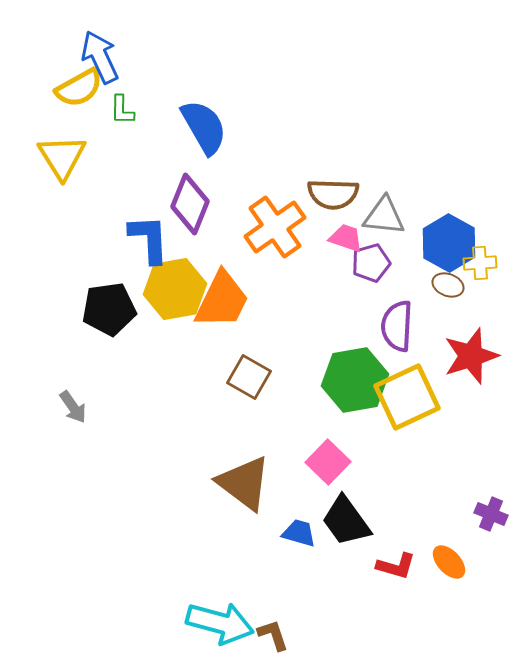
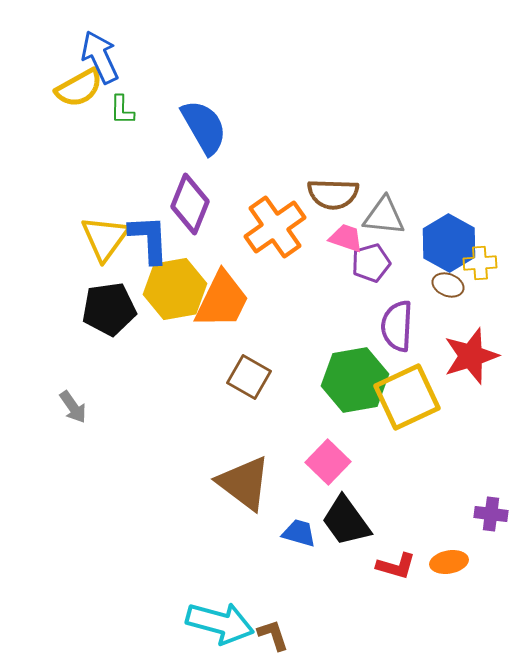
yellow triangle: moved 43 px right, 81 px down; rotated 8 degrees clockwise
purple cross: rotated 16 degrees counterclockwise
orange ellipse: rotated 57 degrees counterclockwise
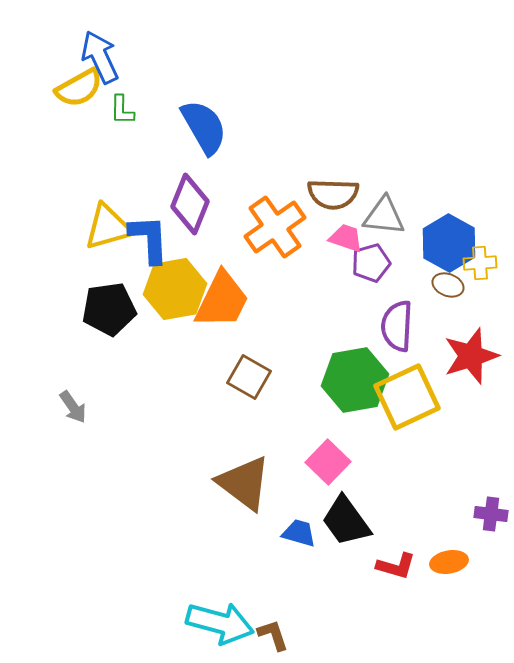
yellow triangle: moved 3 px right, 11 px up; rotated 38 degrees clockwise
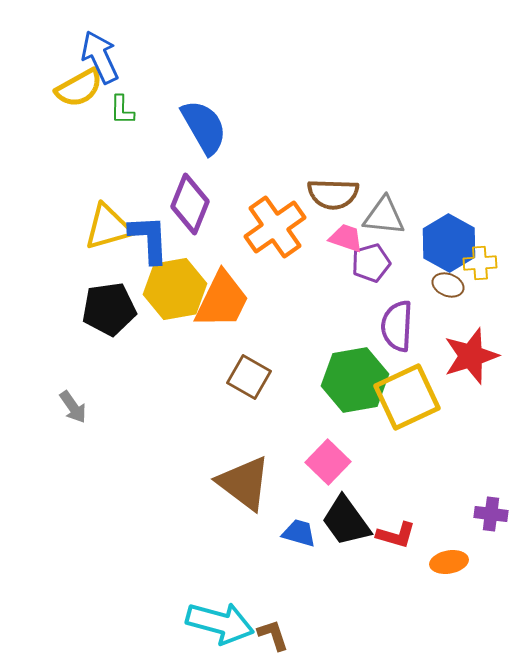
red L-shape: moved 31 px up
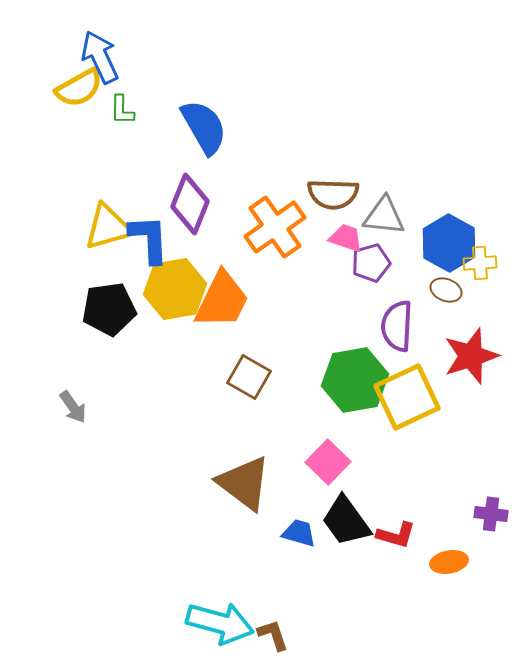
brown ellipse: moved 2 px left, 5 px down
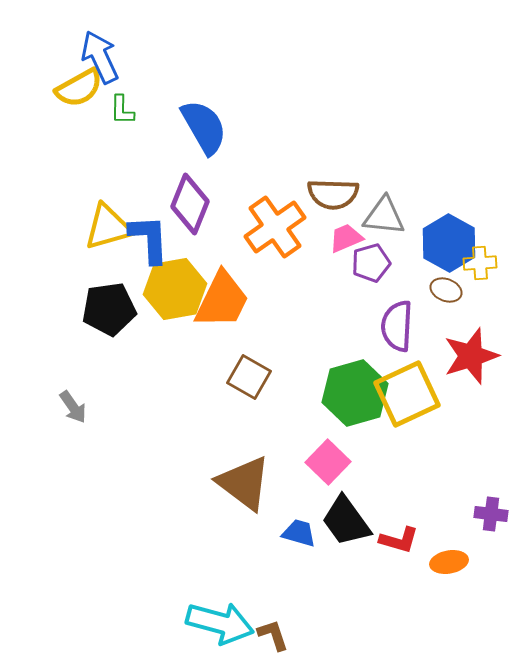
pink trapezoid: rotated 42 degrees counterclockwise
green hexagon: moved 13 px down; rotated 6 degrees counterclockwise
yellow square: moved 3 px up
red L-shape: moved 3 px right, 5 px down
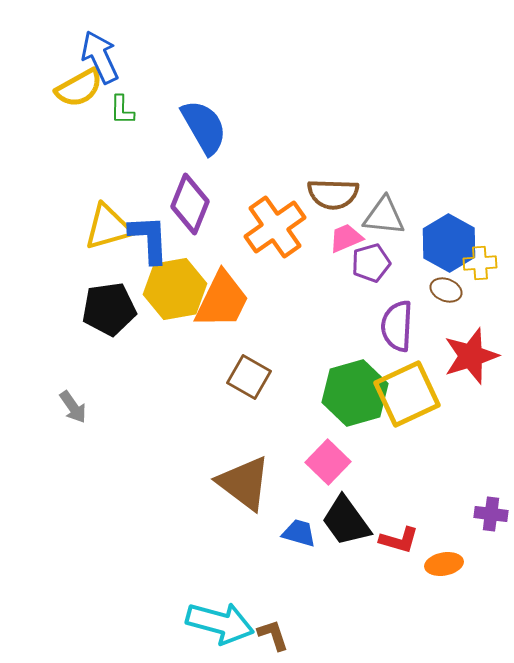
orange ellipse: moved 5 px left, 2 px down
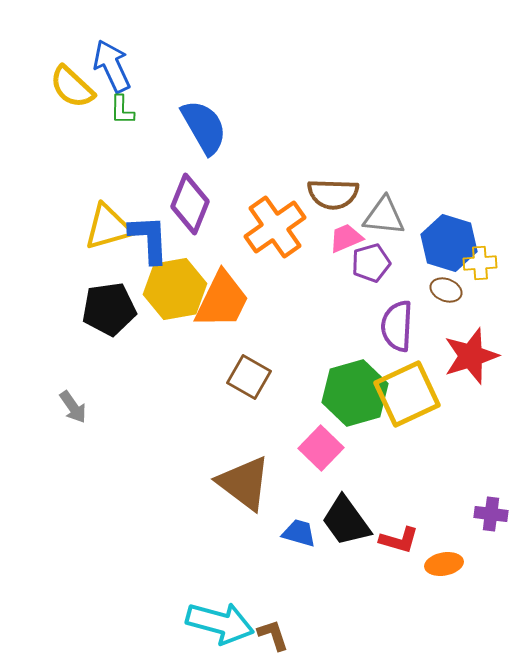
blue arrow: moved 12 px right, 9 px down
yellow semicircle: moved 7 px left, 1 px up; rotated 72 degrees clockwise
blue hexagon: rotated 12 degrees counterclockwise
pink square: moved 7 px left, 14 px up
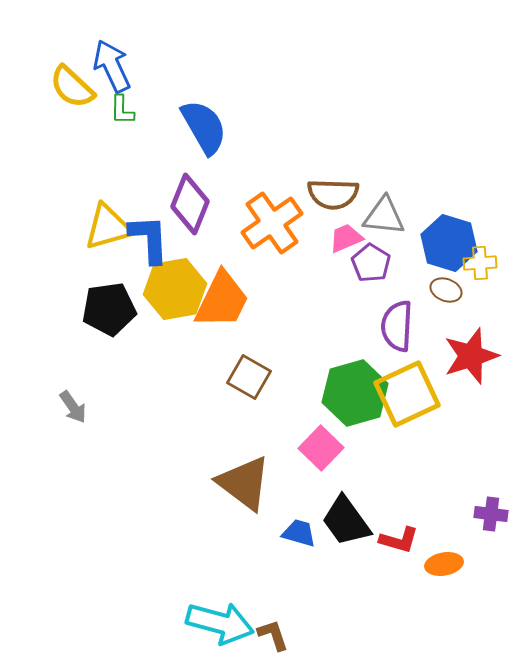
orange cross: moved 3 px left, 4 px up
purple pentagon: rotated 24 degrees counterclockwise
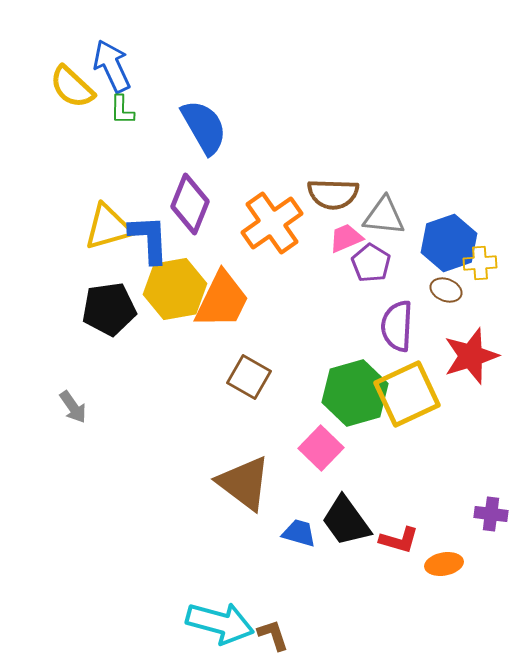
blue hexagon: rotated 24 degrees clockwise
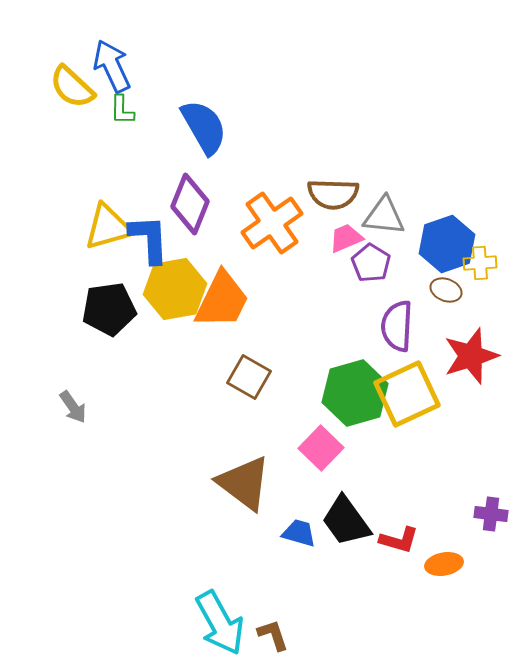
blue hexagon: moved 2 px left, 1 px down
cyan arrow: rotated 46 degrees clockwise
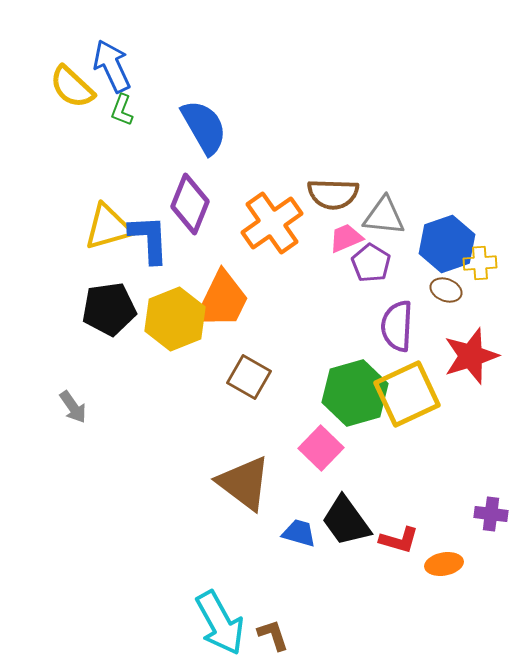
green L-shape: rotated 20 degrees clockwise
yellow hexagon: moved 30 px down; rotated 12 degrees counterclockwise
